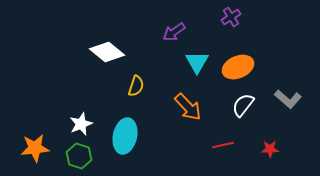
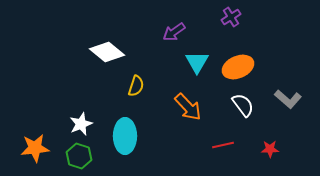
white semicircle: rotated 105 degrees clockwise
cyan ellipse: rotated 12 degrees counterclockwise
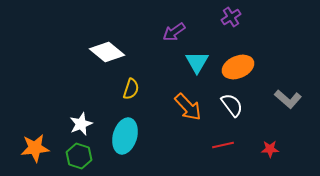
yellow semicircle: moved 5 px left, 3 px down
white semicircle: moved 11 px left
cyan ellipse: rotated 16 degrees clockwise
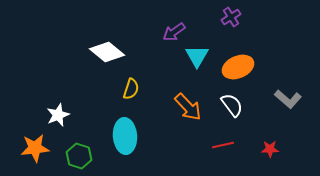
cyan triangle: moved 6 px up
white star: moved 23 px left, 9 px up
cyan ellipse: rotated 20 degrees counterclockwise
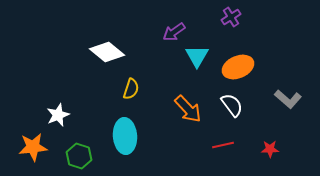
orange arrow: moved 2 px down
orange star: moved 2 px left, 1 px up
